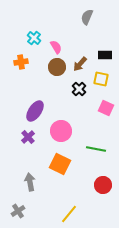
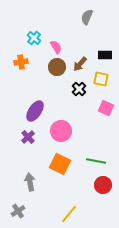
green line: moved 12 px down
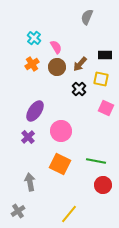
orange cross: moved 11 px right, 2 px down; rotated 24 degrees counterclockwise
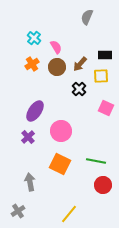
yellow square: moved 3 px up; rotated 14 degrees counterclockwise
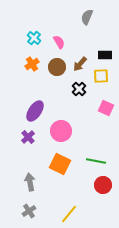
pink semicircle: moved 3 px right, 5 px up
gray cross: moved 11 px right
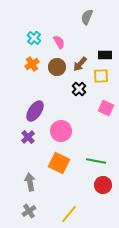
orange square: moved 1 px left, 1 px up
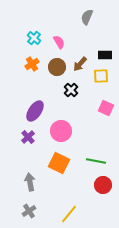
black cross: moved 8 px left, 1 px down
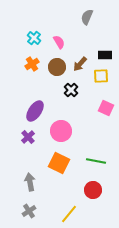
red circle: moved 10 px left, 5 px down
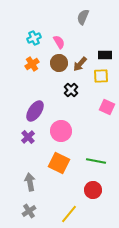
gray semicircle: moved 4 px left
cyan cross: rotated 24 degrees clockwise
brown circle: moved 2 px right, 4 px up
pink square: moved 1 px right, 1 px up
